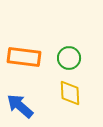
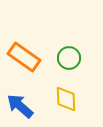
orange rectangle: rotated 28 degrees clockwise
yellow diamond: moved 4 px left, 6 px down
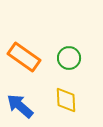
yellow diamond: moved 1 px down
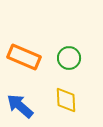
orange rectangle: rotated 12 degrees counterclockwise
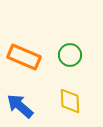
green circle: moved 1 px right, 3 px up
yellow diamond: moved 4 px right, 1 px down
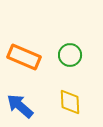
yellow diamond: moved 1 px down
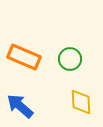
green circle: moved 4 px down
yellow diamond: moved 11 px right
